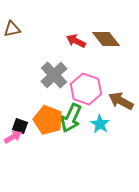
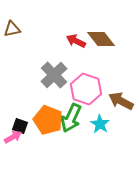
brown diamond: moved 5 px left
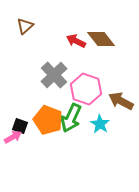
brown triangle: moved 13 px right, 3 px up; rotated 30 degrees counterclockwise
